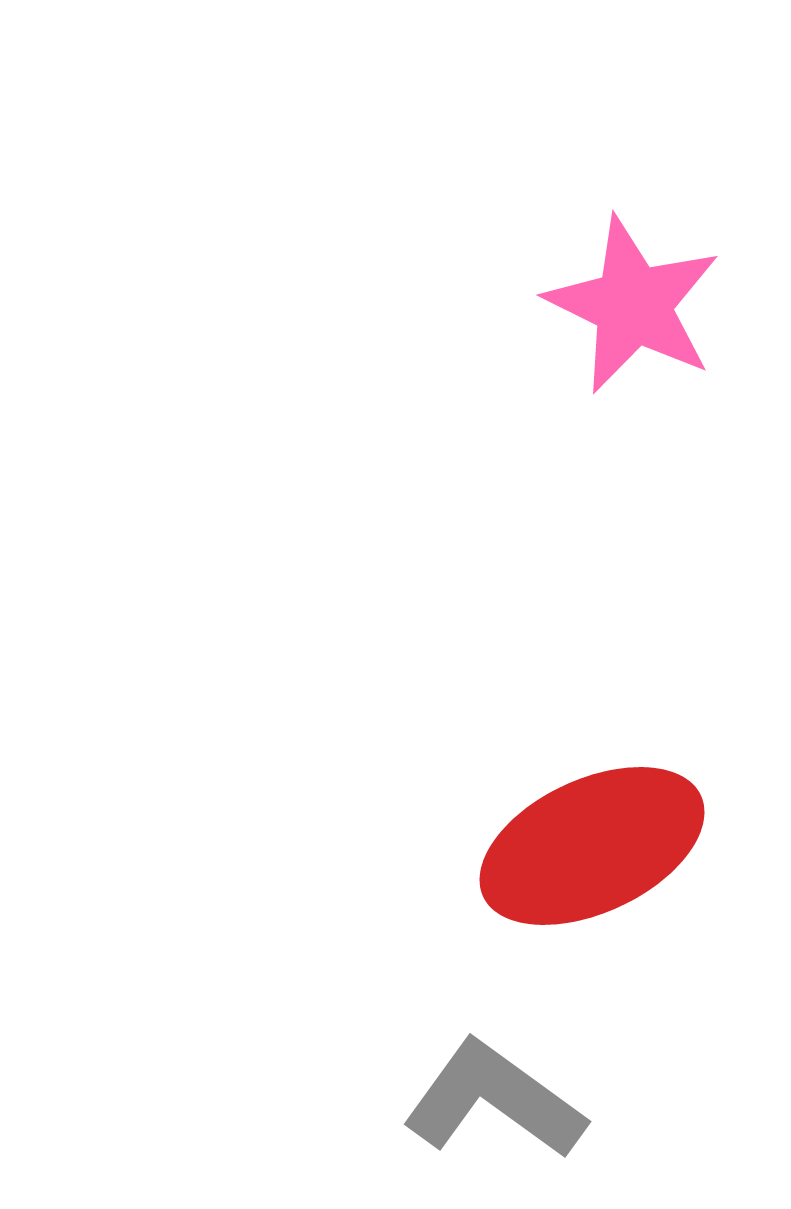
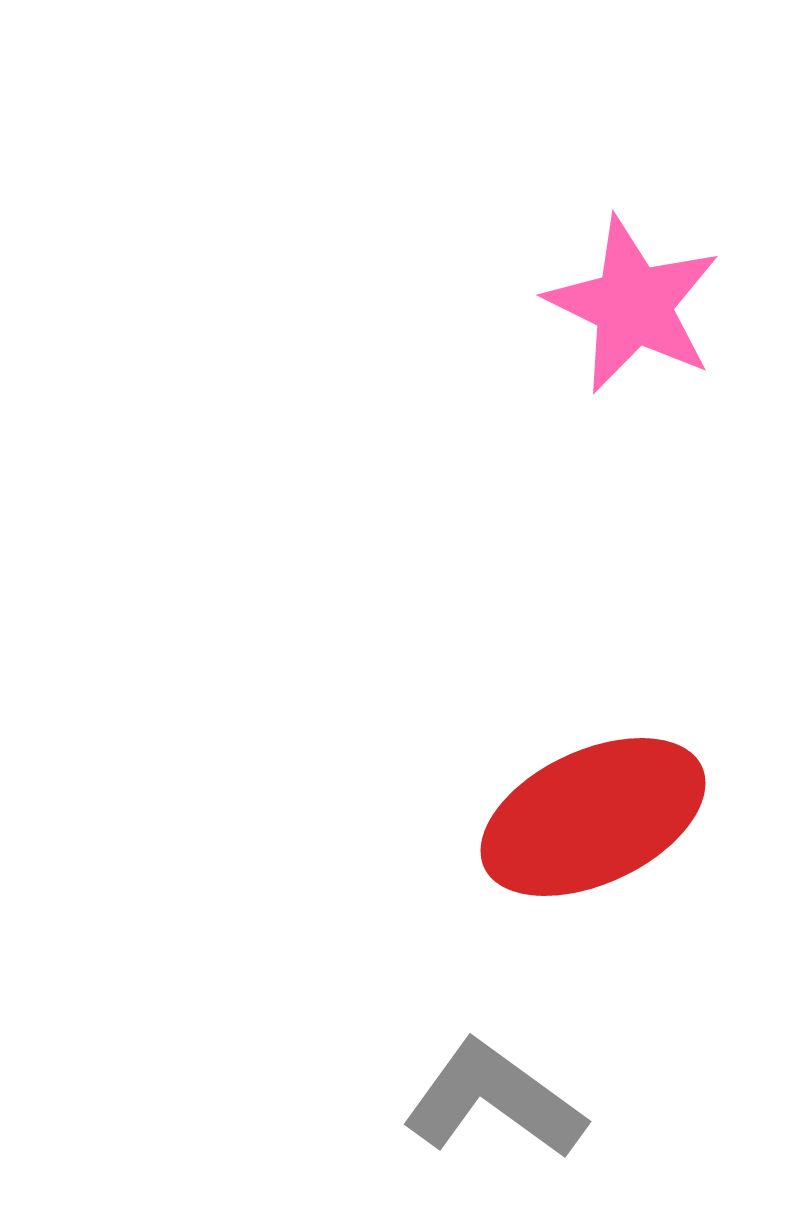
red ellipse: moved 1 px right, 29 px up
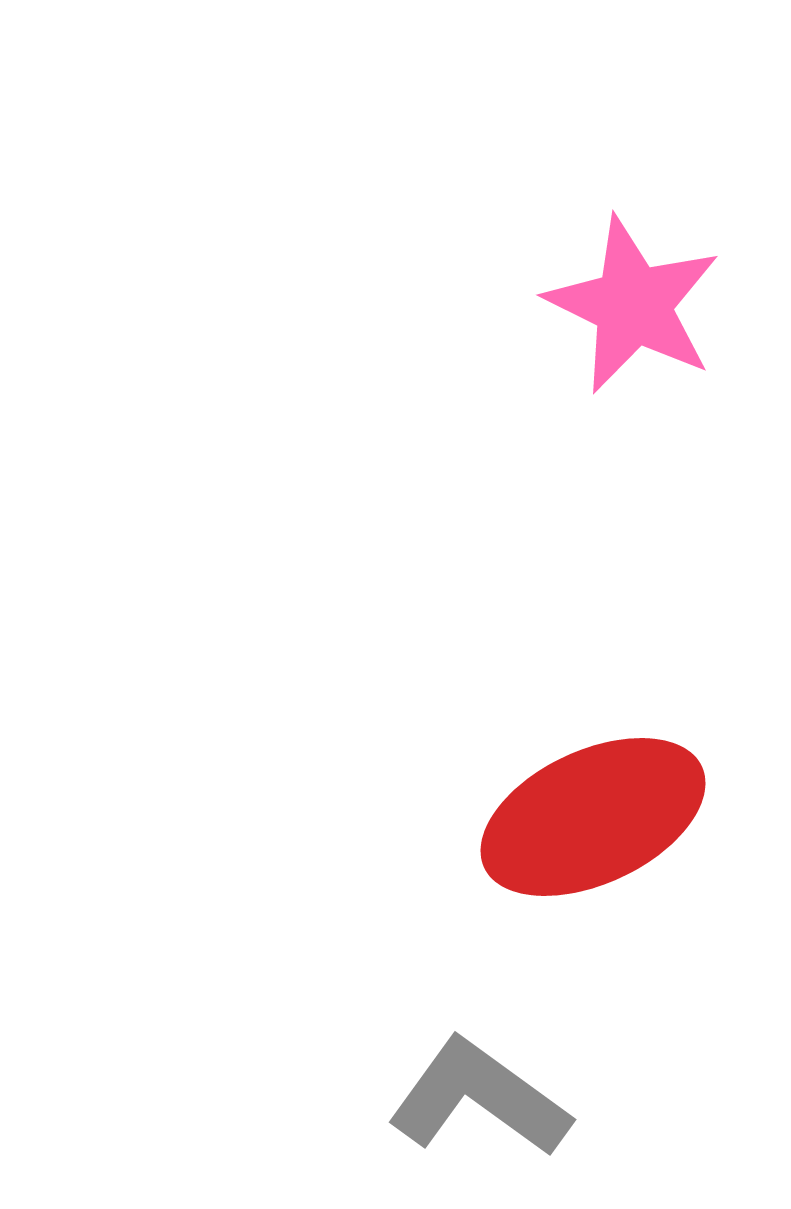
gray L-shape: moved 15 px left, 2 px up
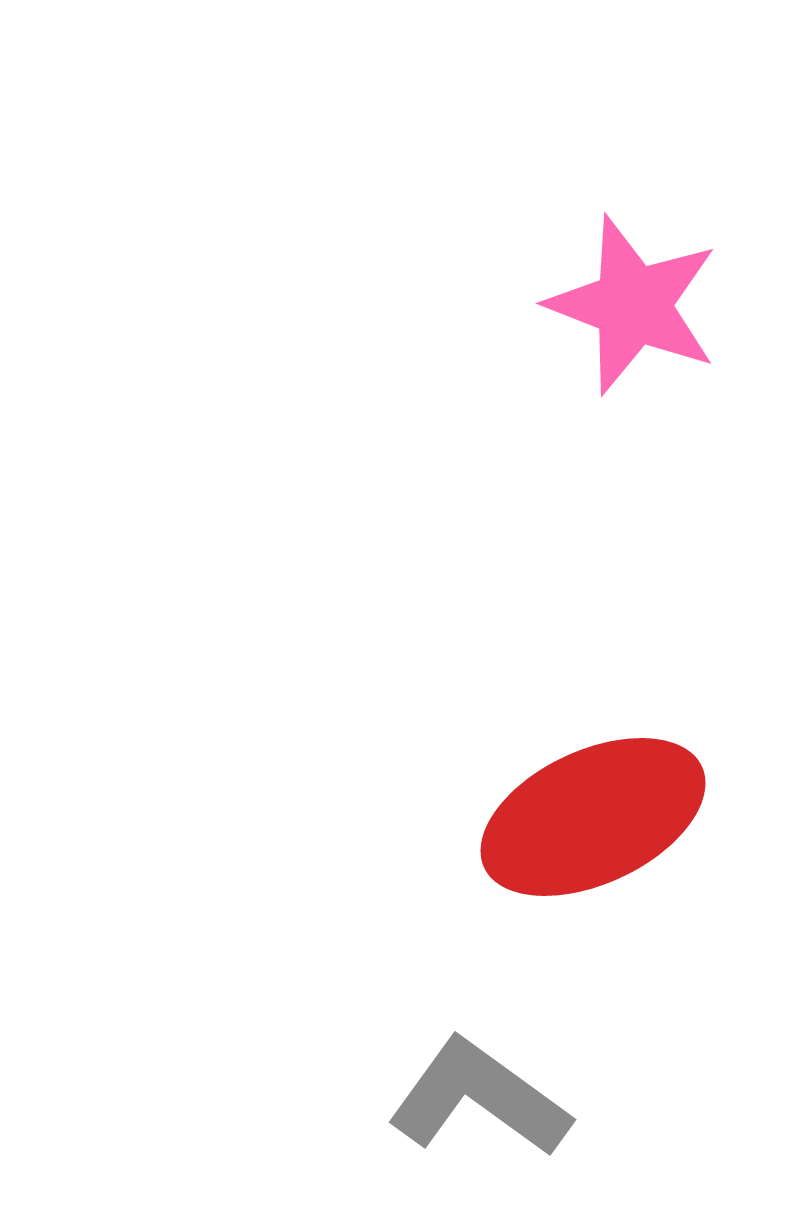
pink star: rotated 5 degrees counterclockwise
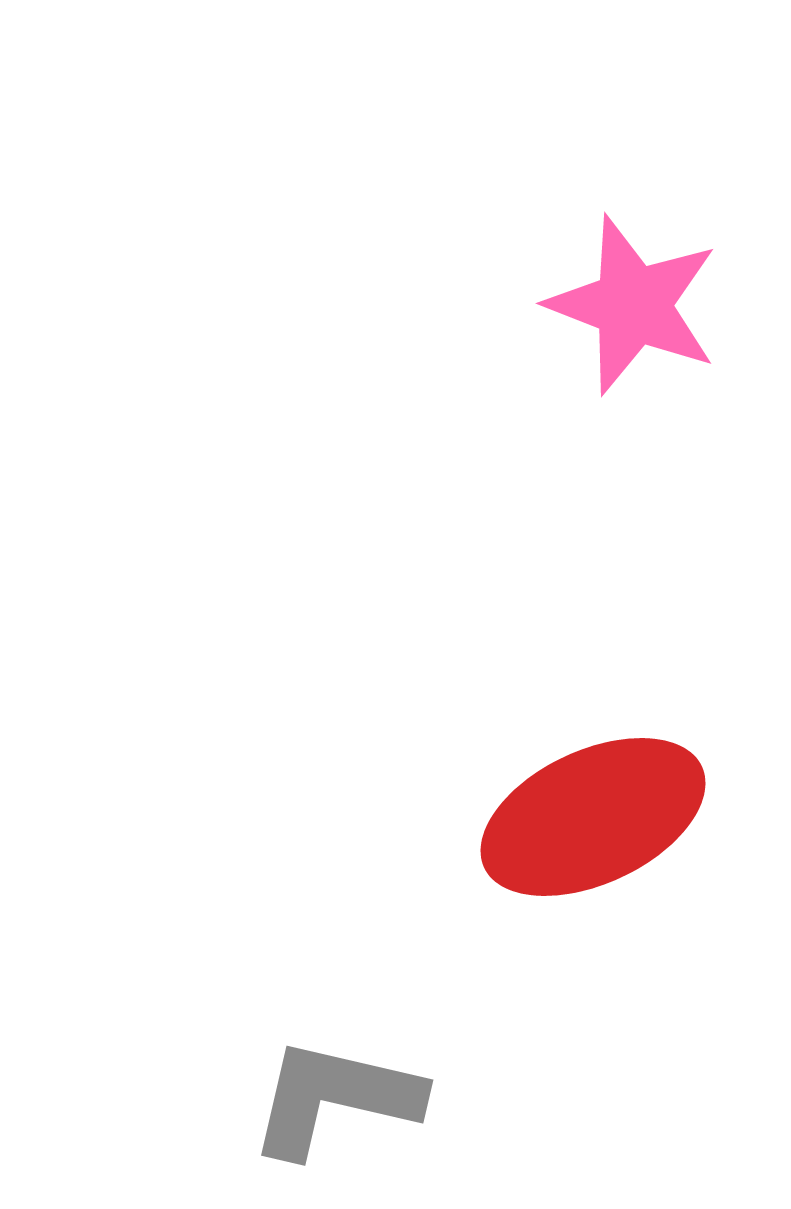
gray L-shape: moved 144 px left; rotated 23 degrees counterclockwise
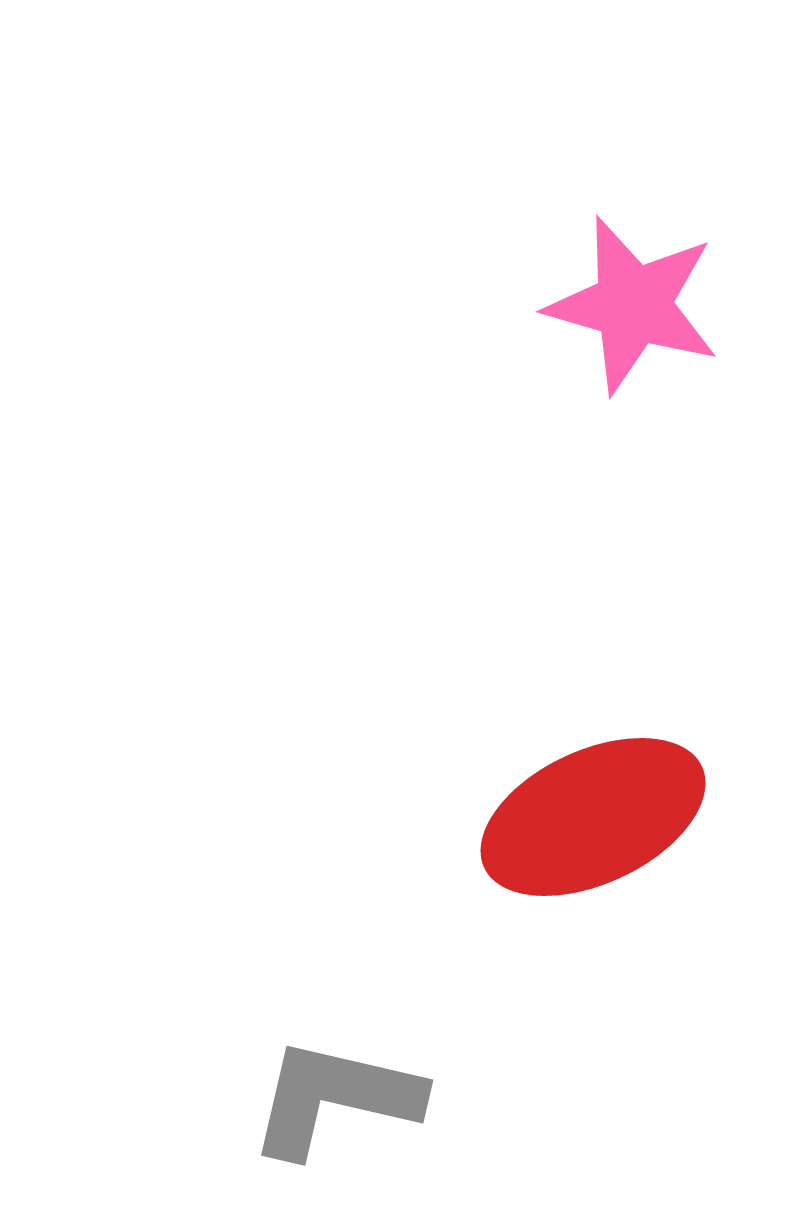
pink star: rotated 5 degrees counterclockwise
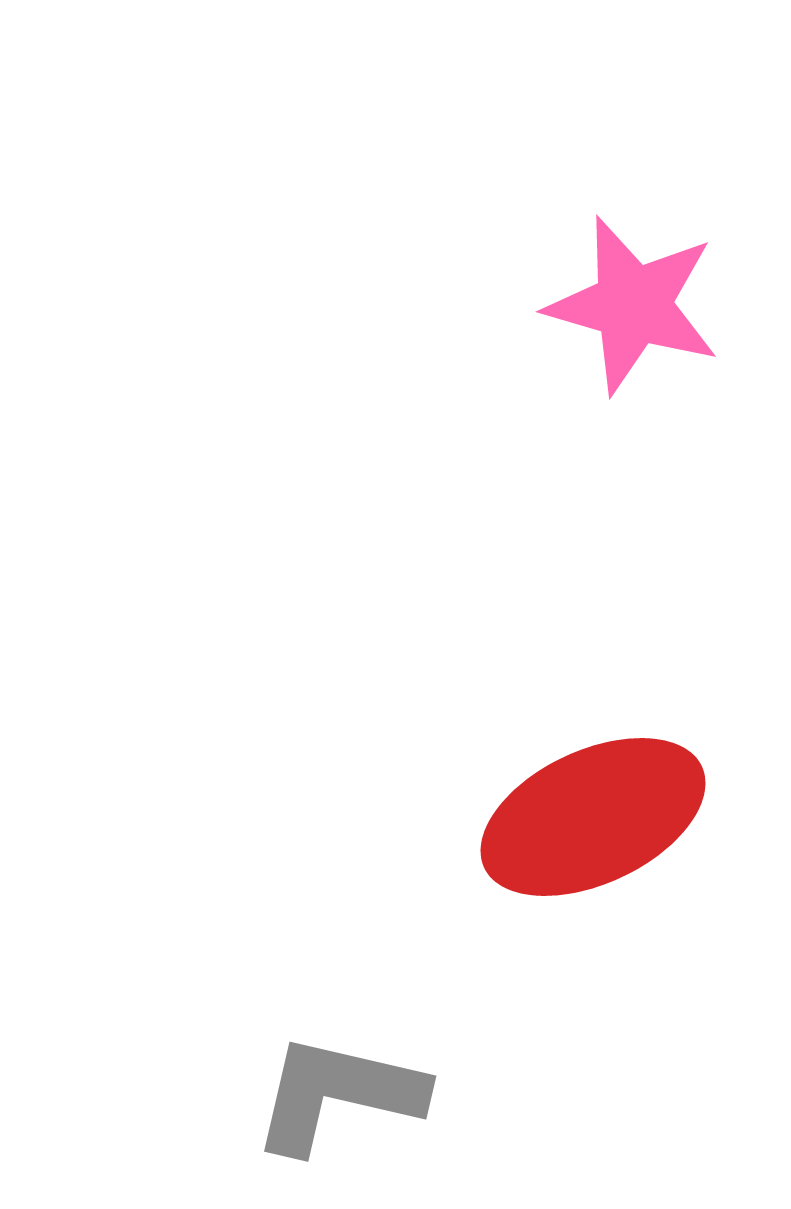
gray L-shape: moved 3 px right, 4 px up
